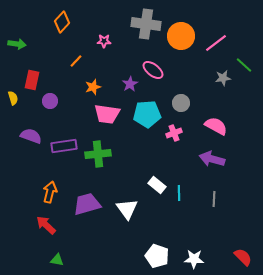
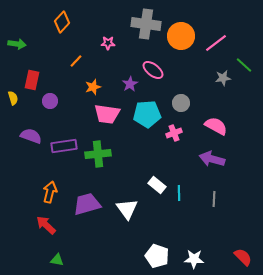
pink star: moved 4 px right, 2 px down
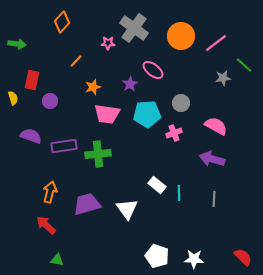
gray cross: moved 12 px left, 4 px down; rotated 28 degrees clockwise
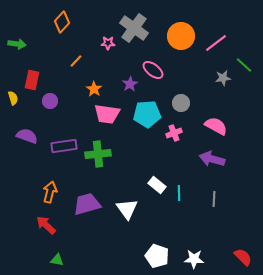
orange star: moved 1 px right, 2 px down; rotated 21 degrees counterclockwise
purple semicircle: moved 4 px left
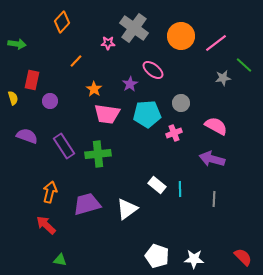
purple rectangle: rotated 65 degrees clockwise
cyan line: moved 1 px right, 4 px up
white triangle: rotated 30 degrees clockwise
green triangle: moved 3 px right
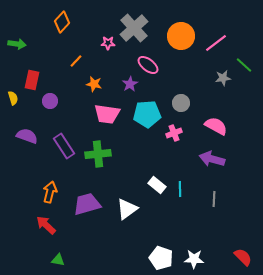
gray cross: rotated 12 degrees clockwise
pink ellipse: moved 5 px left, 5 px up
orange star: moved 5 px up; rotated 21 degrees counterclockwise
white pentagon: moved 4 px right, 2 px down
green triangle: moved 2 px left
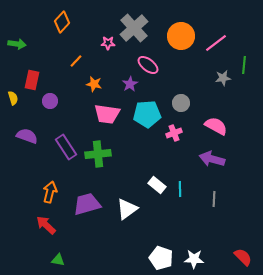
green line: rotated 54 degrees clockwise
purple rectangle: moved 2 px right, 1 px down
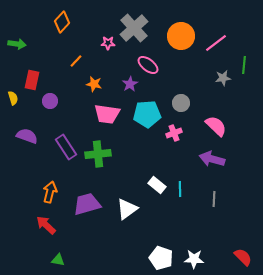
pink semicircle: rotated 15 degrees clockwise
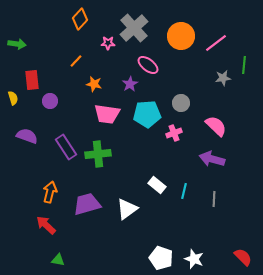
orange diamond: moved 18 px right, 3 px up
red rectangle: rotated 18 degrees counterclockwise
cyan line: moved 4 px right, 2 px down; rotated 14 degrees clockwise
white star: rotated 18 degrees clockwise
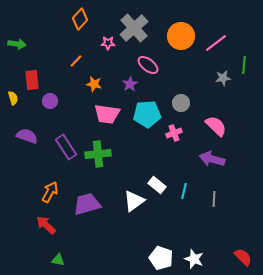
orange arrow: rotated 15 degrees clockwise
white triangle: moved 7 px right, 8 px up
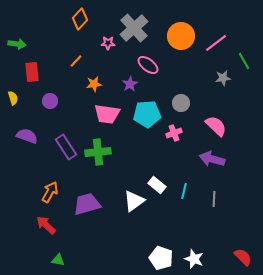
green line: moved 4 px up; rotated 36 degrees counterclockwise
red rectangle: moved 8 px up
orange star: rotated 21 degrees counterclockwise
green cross: moved 2 px up
